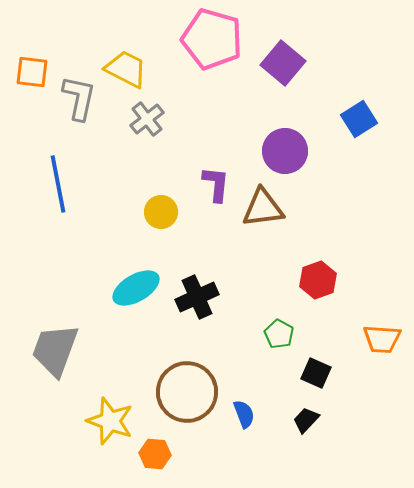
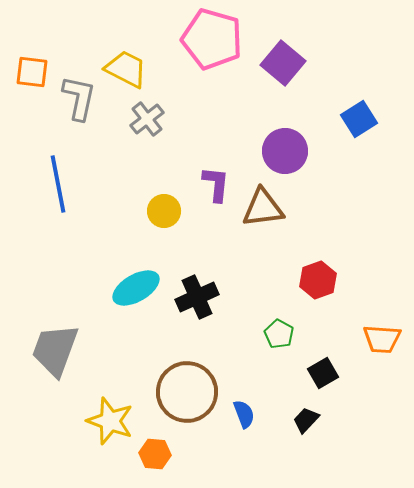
yellow circle: moved 3 px right, 1 px up
black square: moved 7 px right; rotated 36 degrees clockwise
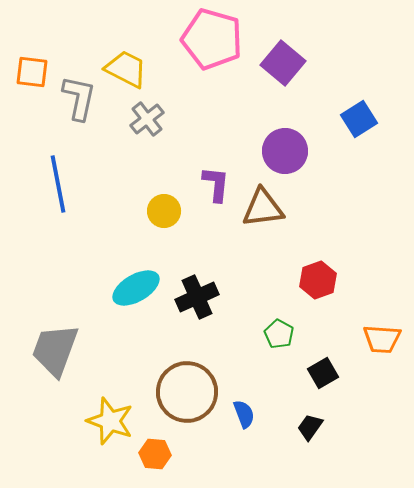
black trapezoid: moved 4 px right, 7 px down; rotated 8 degrees counterclockwise
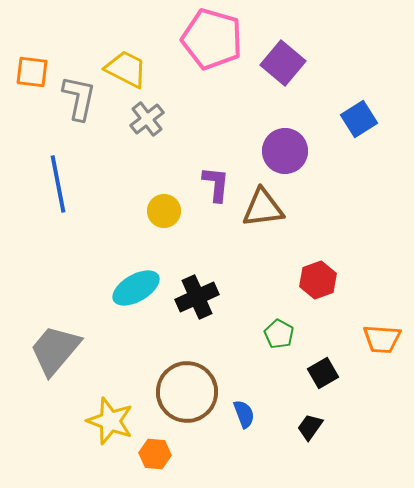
gray trapezoid: rotated 20 degrees clockwise
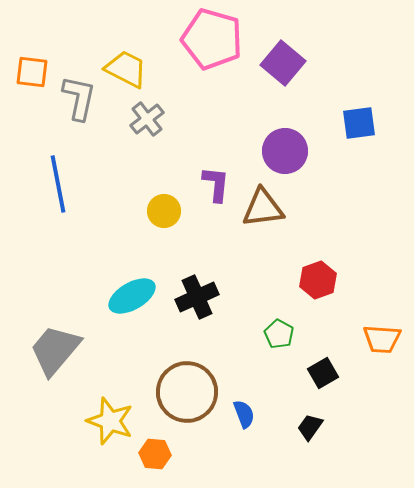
blue square: moved 4 px down; rotated 24 degrees clockwise
cyan ellipse: moved 4 px left, 8 px down
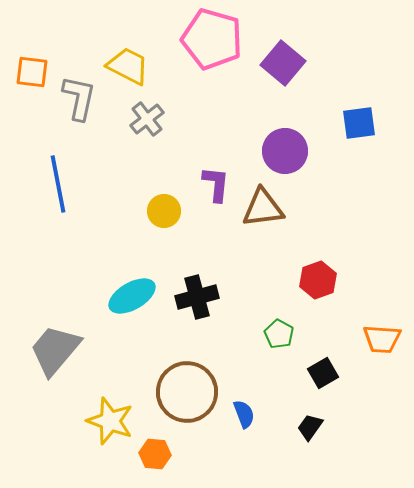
yellow trapezoid: moved 2 px right, 3 px up
black cross: rotated 9 degrees clockwise
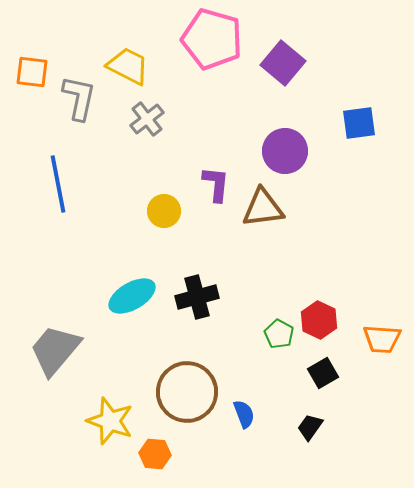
red hexagon: moved 1 px right, 40 px down; rotated 15 degrees counterclockwise
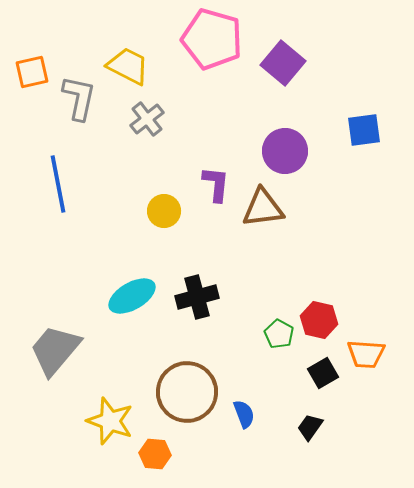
orange square: rotated 20 degrees counterclockwise
blue square: moved 5 px right, 7 px down
red hexagon: rotated 12 degrees counterclockwise
orange trapezoid: moved 16 px left, 15 px down
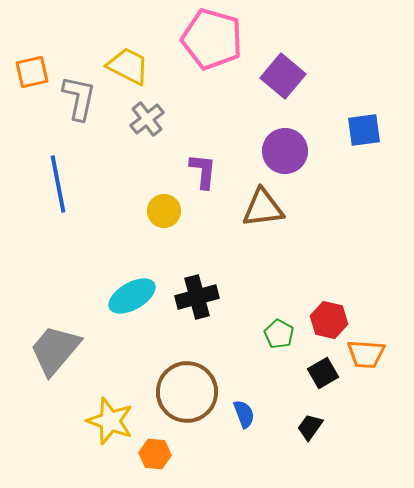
purple square: moved 13 px down
purple L-shape: moved 13 px left, 13 px up
red hexagon: moved 10 px right
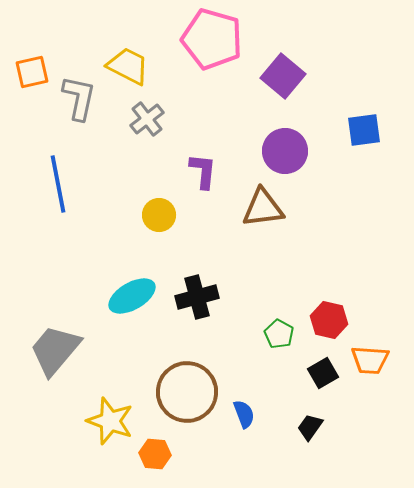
yellow circle: moved 5 px left, 4 px down
orange trapezoid: moved 4 px right, 6 px down
